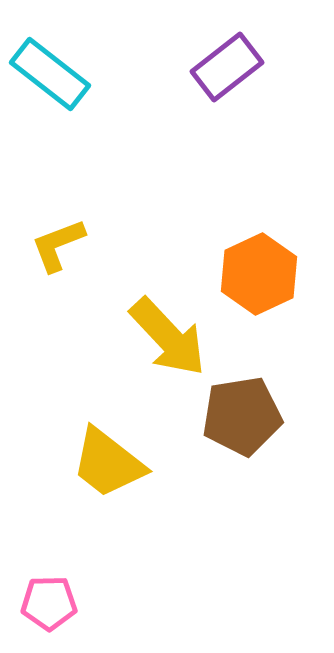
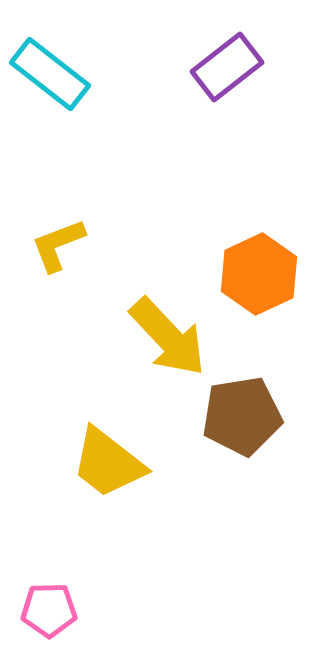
pink pentagon: moved 7 px down
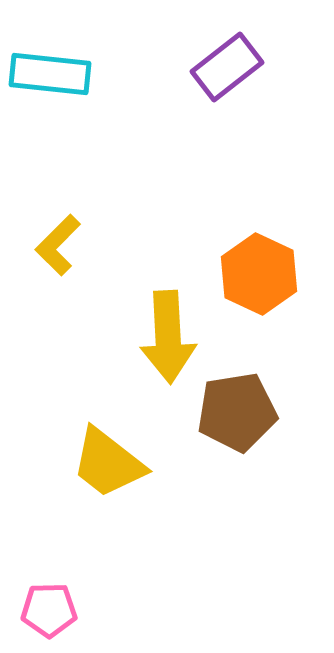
cyan rectangle: rotated 32 degrees counterclockwise
yellow L-shape: rotated 24 degrees counterclockwise
orange hexagon: rotated 10 degrees counterclockwise
yellow arrow: rotated 40 degrees clockwise
brown pentagon: moved 5 px left, 4 px up
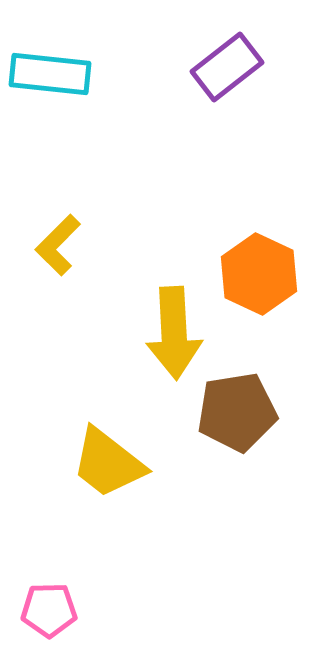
yellow arrow: moved 6 px right, 4 px up
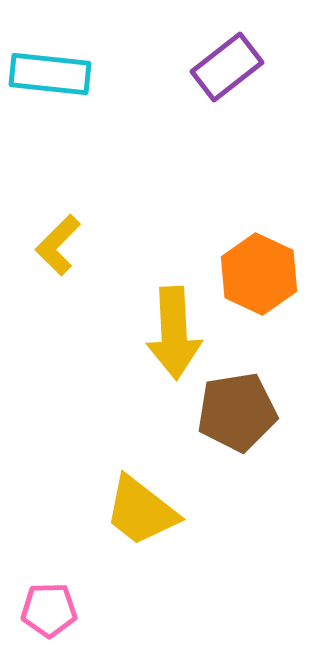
yellow trapezoid: moved 33 px right, 48 px down
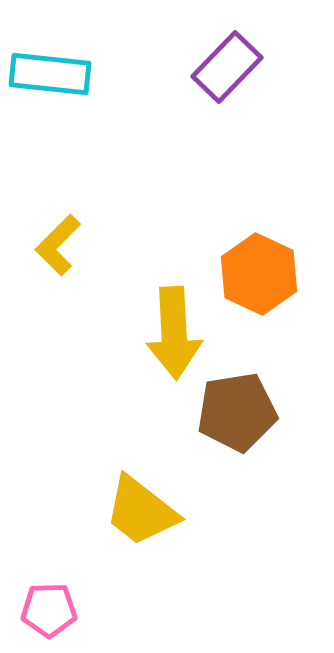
purple rectangle: rotated 8 degrees counterclockwise
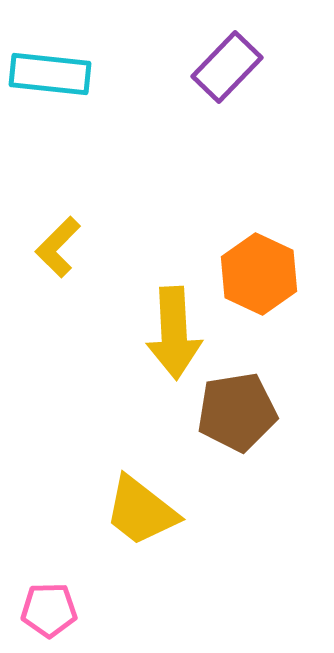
yellow L-shape: moved 2 px down
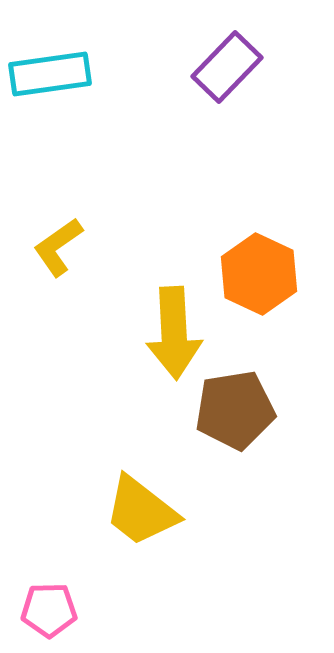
cyan rectangle: rotated 14 degrees counterclockwise
yellow L-shape: rotated 10 degrees clockwise
brown pentagon: moved 2 px left, 2 px up
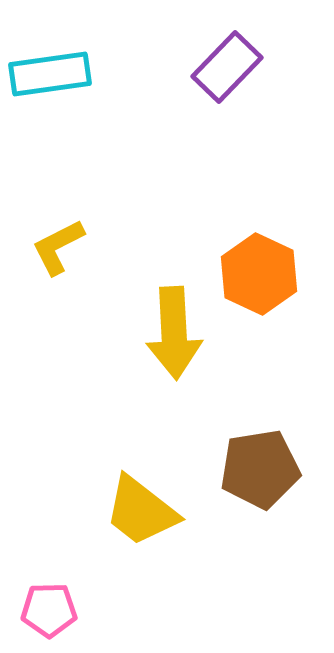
yellow L-shape: rotated 8 degrees clockwise
brown pentagon: moved 25 px right, 59 px down
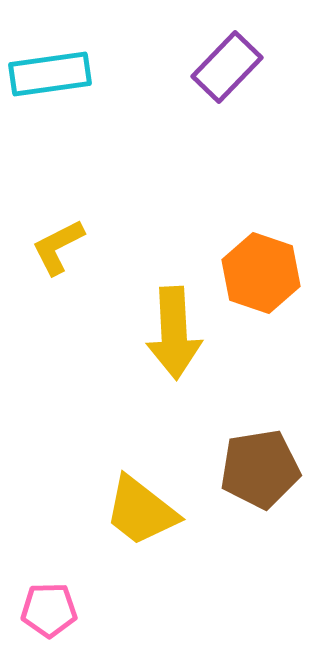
orange hexagon: moved 2 px right, 1 px up; rotated 6 degrees counterclockwise
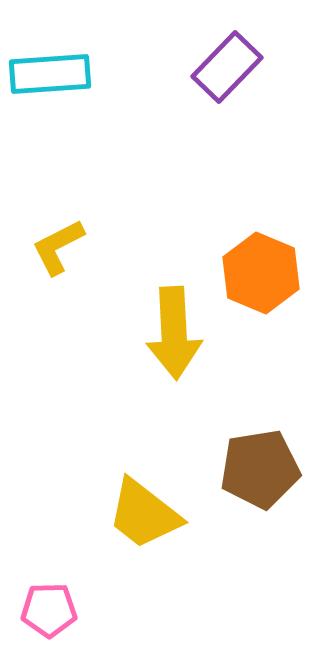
cyan rectangle: rotated 4 degrees clockwise
orange hexagon: rotated 4 degrees clockwise
yellow trapezoid: moved 3 px right, 3 px down
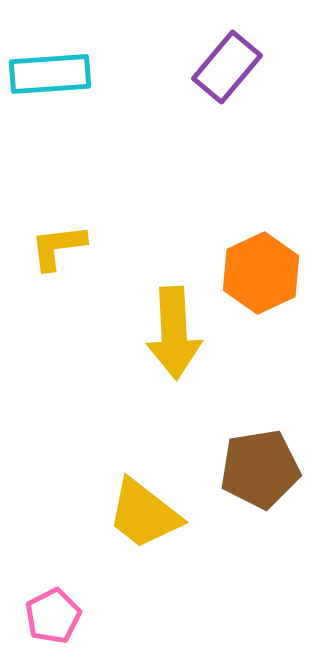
purple rectangle: rotated 4 degrees counterclockwise
yellow L-shape: rotated 20 degrees clockwise
orange hexagon: rotated 12 degrees clockwise
pink pentagon: moved 4 px right, 6 px down; rotated 26 degrees counterclockwise
